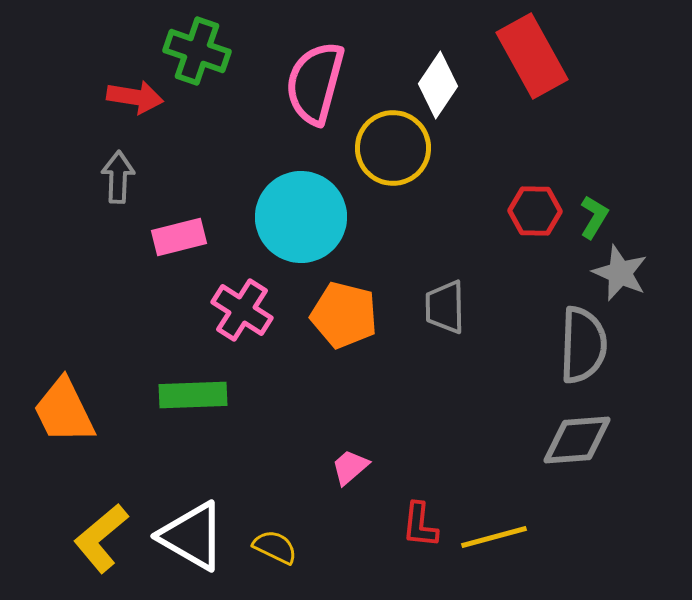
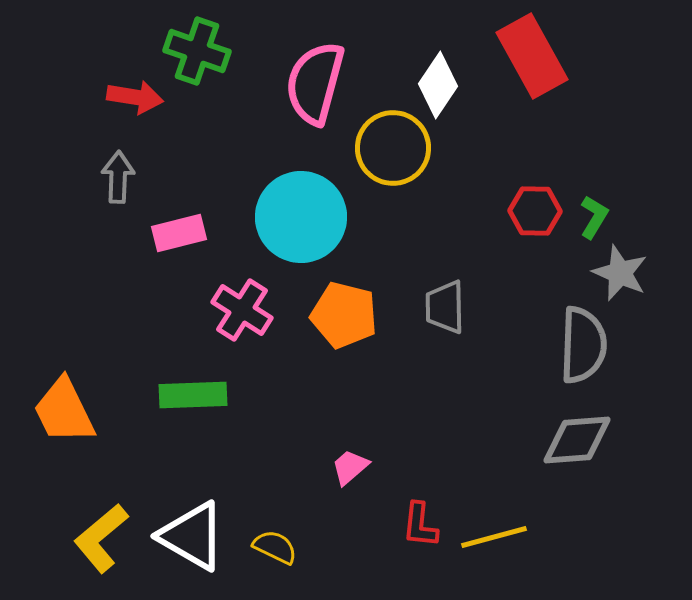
pink rectangle: moved 4 px up
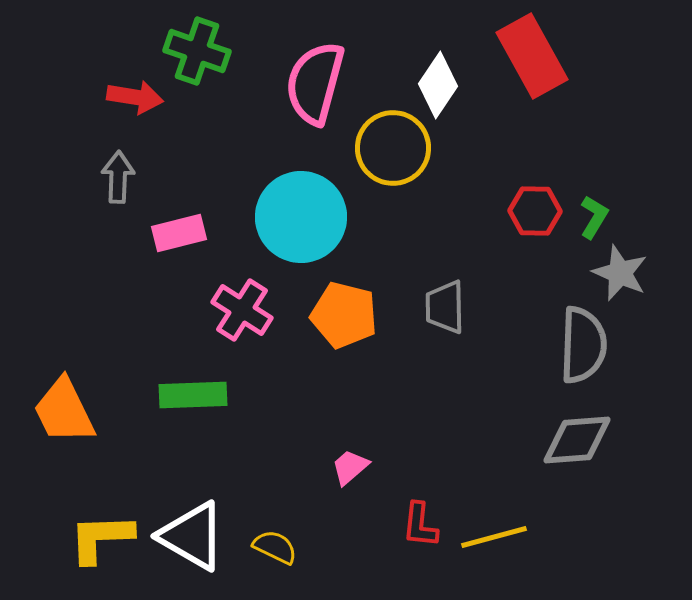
yellow L-shape: rotated 38 degrees clockwise
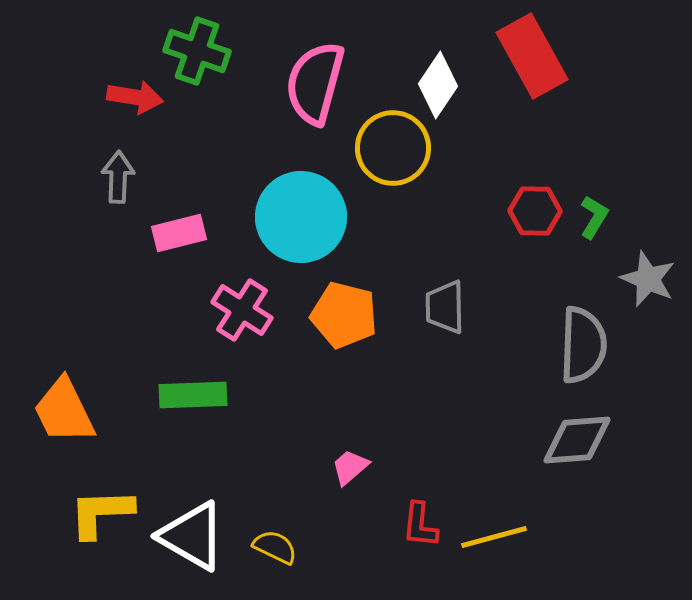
gray star: moved 28 px right, 6 px down
yellow L-shape: moved 25 px up
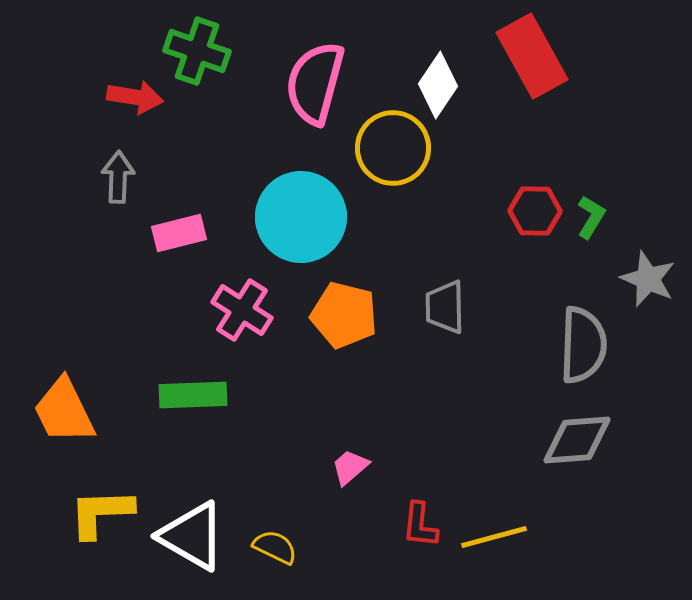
green L-shape: moved 3 px left
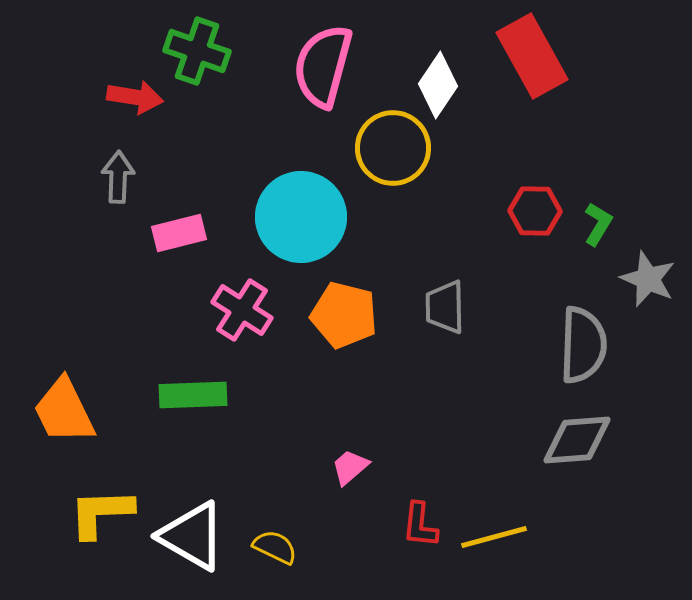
pink semicircle: moved 8 px right, 17 px up
green L-shape: moved 7 px right, 7 px down
